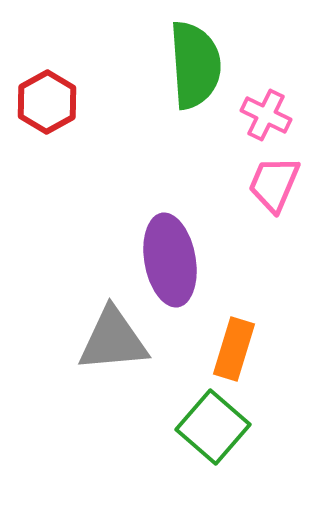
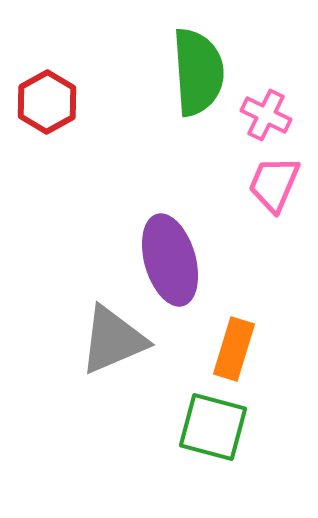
green semicircle: moved 3 px right, 7 px down
purple ellipse: rotated 6 degrees counterclockwise
gray triangle: rotated 18 degrees counterclockwise
green square: rotated 26 degrees counterclockwise
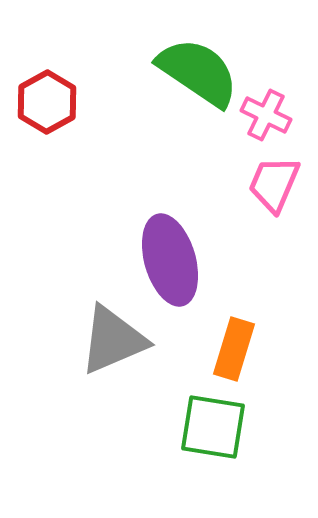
green semicircle: rotated 52 degrees counterclockwise
green square: rotated 6 degrees counterclockwise
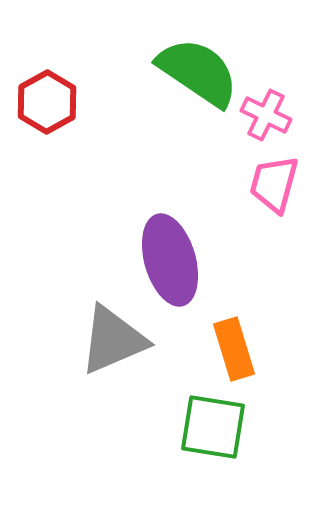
pink trapezoid: rotated 8 degrees counterclockwise
orange rectangle: rotated 34 degrees counterclockwise
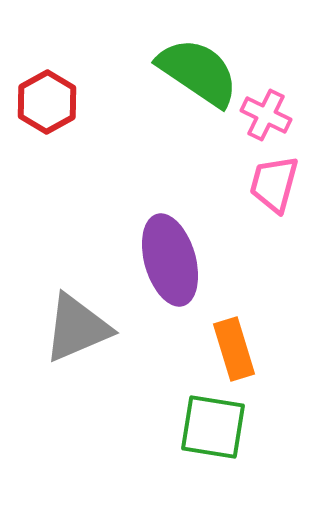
gray triangle: moved 36 px left, 12 px up
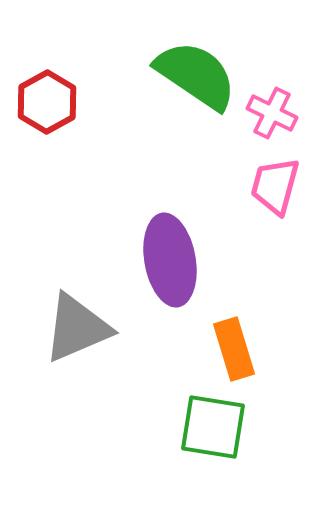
green semicircle: moved 2 px left, 3 px down
pink cross: moved 6 px right, 2 px up
pink trapezoid: moved 1 px right, 2 px down
purple ellipse: rotated 6 degrees clockwise
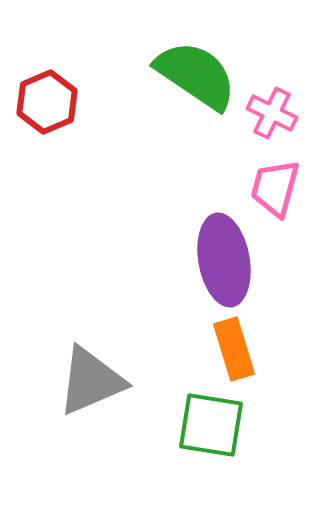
red hexagon: rotated 6 degrees clockwise
pink trapezoid: moved 2 px down
purple ellipse: moved 54 px right
gray triangle: moved 14 px right, 53 px down
green square: moved 2 px left, 2 px up
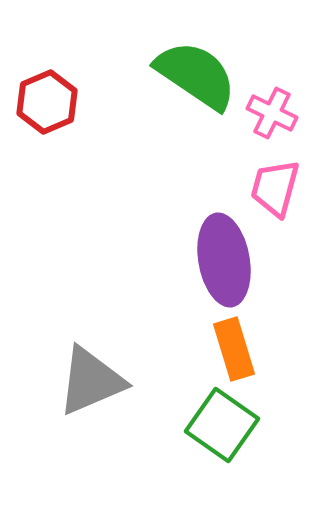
green square: moved 11 px right; rotated 26 degrees clockwise
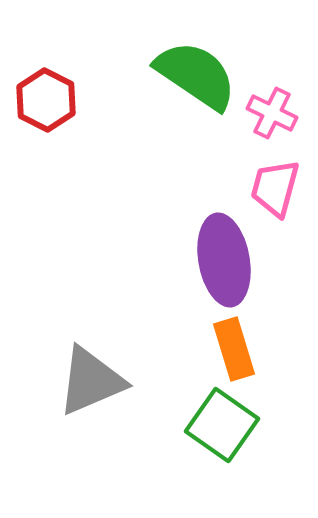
red hexagon: moved 1 px left, 2 px up; rotated 10 degrees counterclockwise
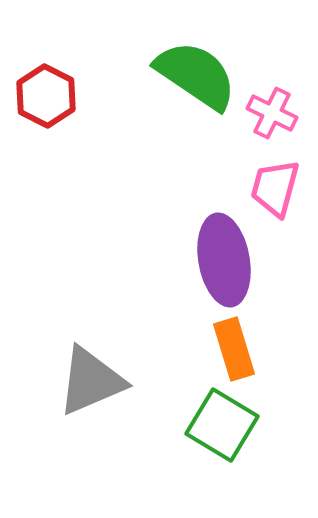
red hexagon: moved 4 px up
green square: rotated 4 degrees counterclockwise
